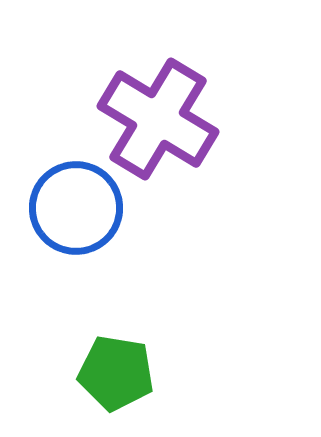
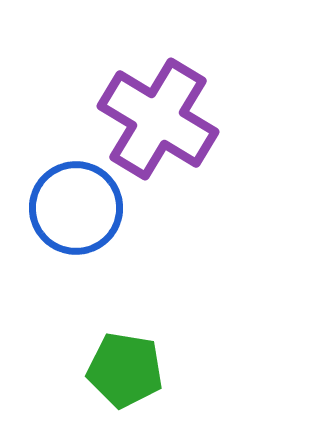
green pentagon: moved 9 px right, 3 px up
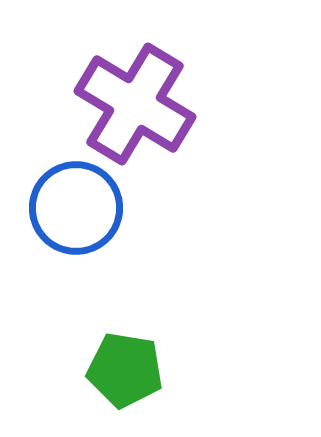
purple cross: moved 23 px left, 15 px up
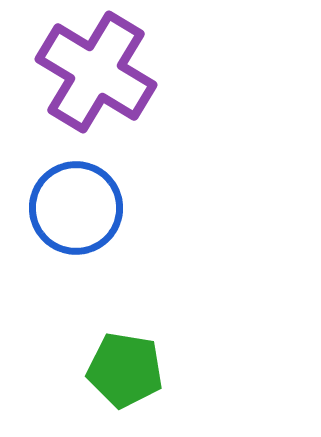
purple cross: moved 39 px left, 32 px up
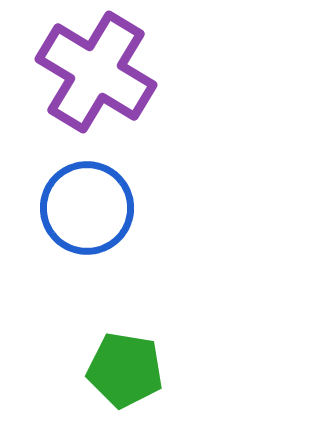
blue circle: moved 11 px right
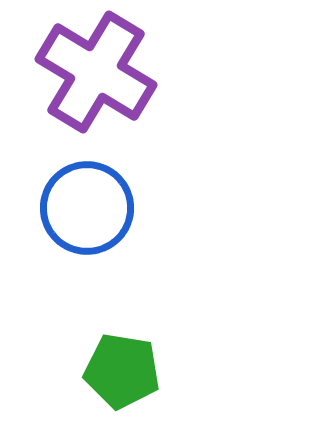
green pentagon: moved 3 px left, 1 px down
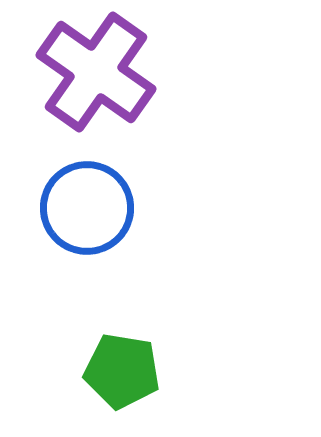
purple cross: rotated 4 degrees clockwise
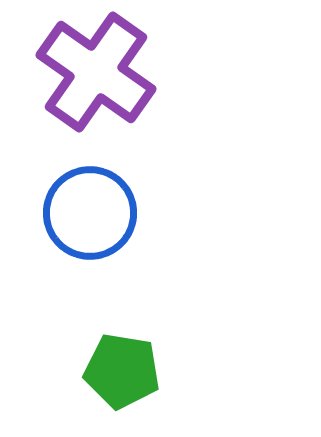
blue circle: moved 3 px right, 5 px down
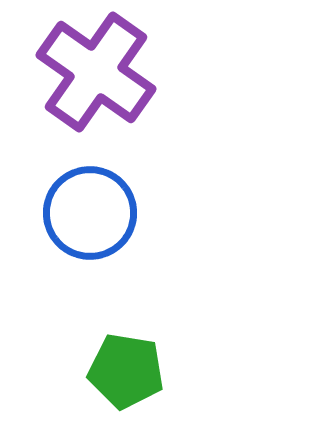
green pentagon: moved 4 px right
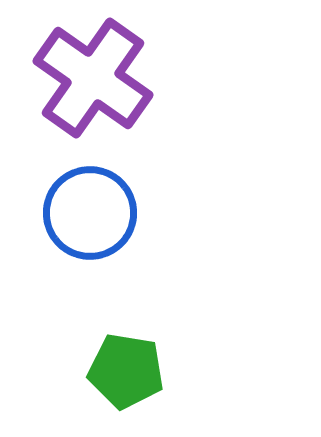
purple cross: moved 3 px left, 6 px down
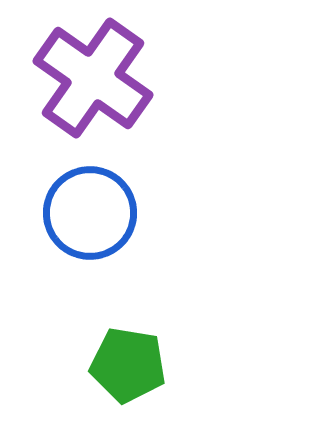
green pentagon: moved 2 px right, 6 px up
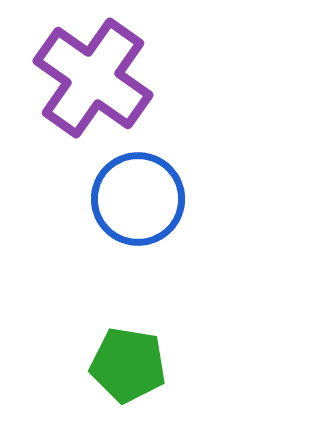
blue circle: moved 48 px right, 14 px up
